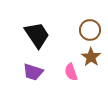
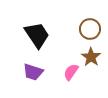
brown circle: moved 1 px up
pink semicircle: rotated 54 degrees clockwise
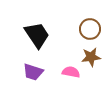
brown star: rotated 30 degrees clockwise
pink semicircle: rotated 66 degrees clockwise
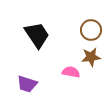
brown circle: moved 1 px right, 1 px down
purple trapezoid: moved 6 px left, 12 px down
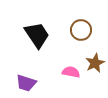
brown circle: moved 10 px left
brown star: moved 4 px right, 6 px down; rotated 18 degrees counterclockwise
purple trapezoid: moved 1 px left, 1 px up
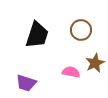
black trapezoid: rotated 52 degrees clockwise
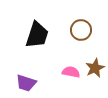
brown star: moved 5 px down
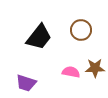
black trapezoid: moved 2 px right, 2 px down; rotated 20 degrees clockwise
brown star: rotated 24 degrees clockwise
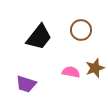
brown star: rotated 18 degrees counterclockwise
purple trapezoid: moved 1 px down
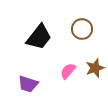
brown circle: moved 1 px right, 1 px up
pink semicircle: moved 3 px left, 1 px up; rotated 60 degrees counterclockwise
purple trapezoid: moved 2 px right
